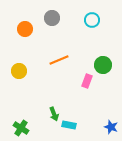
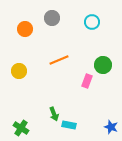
cyan circle: moved 2 px down
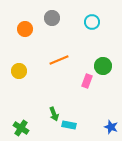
green circle: moved 1 px down
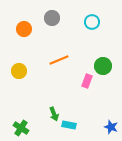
orange circle: moved 1 px left
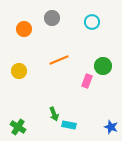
green cross: moved 3 px left, 1 px up
